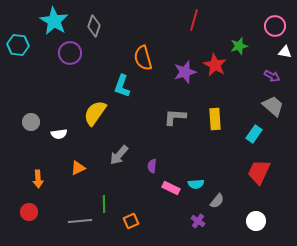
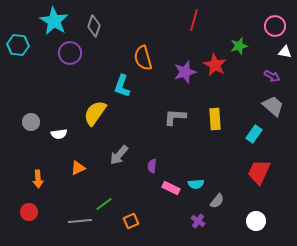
green line: rotated 54 degrees clockwise
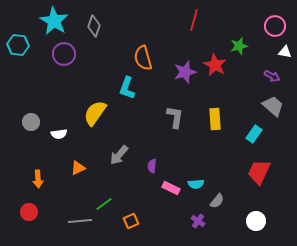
purple circle: moved 6 px left, 1 px down
cyan L-shape: moved 5 px right, 2 px down
gray L-shape: rotated 95 degrees clockwise
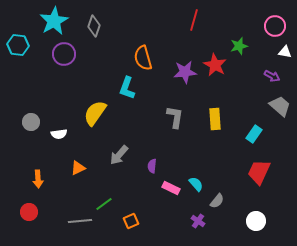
cyan star: rotated 12 degrees clockwise
purple star: rotated 10 degrees clockwise
gray trapezoid: moved 7 px right
cyan semicircle: rotated 126 degrees counterclockwise
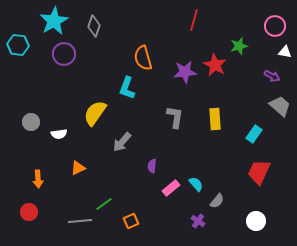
gray arrow: moved 3 px right, 13 px up
pink rectangle: rotated 66 degrees counterclockwise
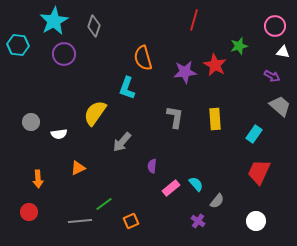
white triangle: moved 2 px left
